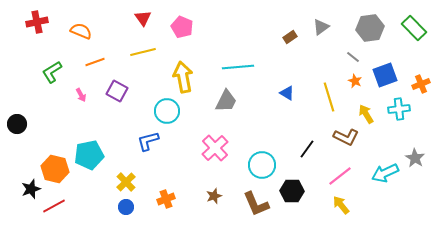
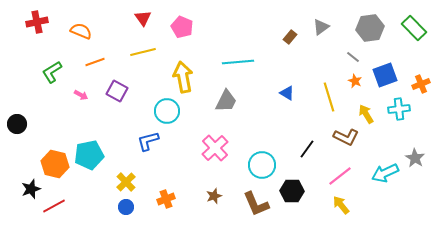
brown rectangle at (290, 37): rotated 16 degrees counterclockwise
cyan line at (238, 67): moved 5 px up
pink arrow at (81, 95): rotated 32 degrees counterclockwise
orange hexagon at (55, 169): moved 5 px up
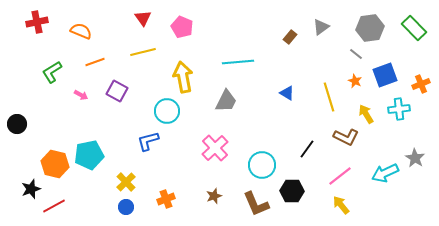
gray line at (353, 57): moved 3 px right, 3 px up
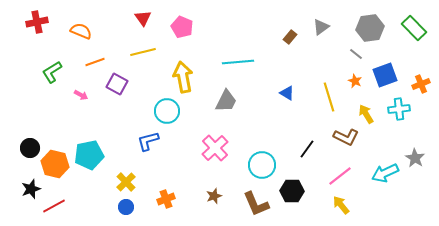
purple square at (117, 91): moved 7 px up
black circle at (17, 124): moved 13 px right, 24 px down
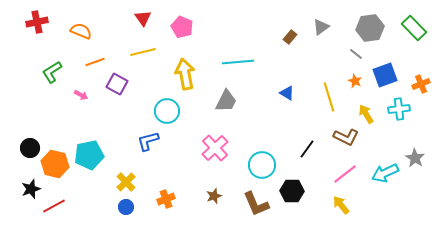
yellow arrow at (183, 77): moved 2 px right, 3 px up
pink line at (340, 176): moved 5 px right, 2 px up
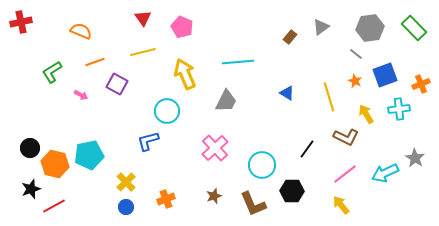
red cross at (37, 22): moved 16 px left
yellow arrow at (185, 74): rotated 12 degrees counterclockwise
brown L-shape at (256, 204): moved 3 px left
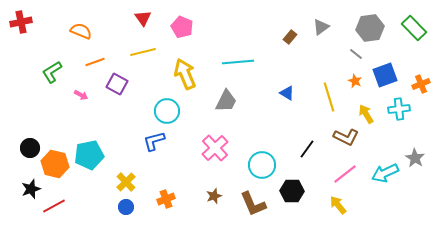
blue L-shape at (148, 141): moved 6 px right
yellow arrow at (341, 205): moved 3 px left
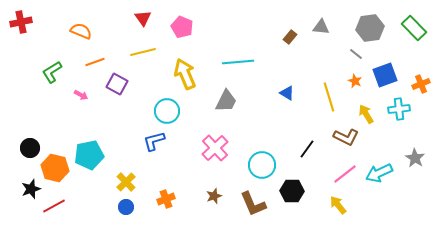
gray triangle at (321, 27): rotated 42 degrees clockwise
orange hexagon at (55, 164): moved 4 px down
cyan arrow at (385, 173): moved 6 px left
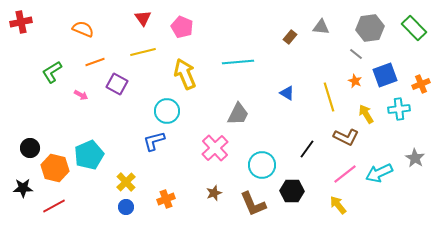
orange semicircle at (81, 31): moved 2 px right, 2 px up
gray trapezoid at (226, 101): moved 12 px right, 13 px down
cyan pentagon at (89, 155): rotated 12 degrees counterclockwise
black star at (31, 189): moved 8 px left, 1 px up; rotated 18 degrees clockwise
brown star at (214, 196): moved 3 px up
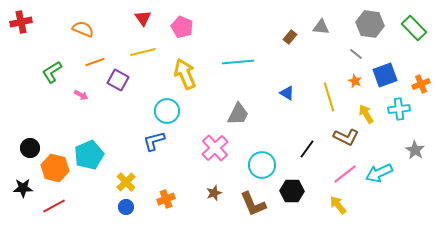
gray hexagon at (370, 28): moved 4 px up; rotated 16 degrees clockwise
purple square at (117, 84): moved 1 px right, 4 px up
gray star at (415, 158): moved 8 px up
